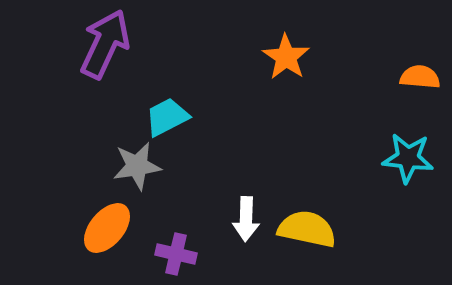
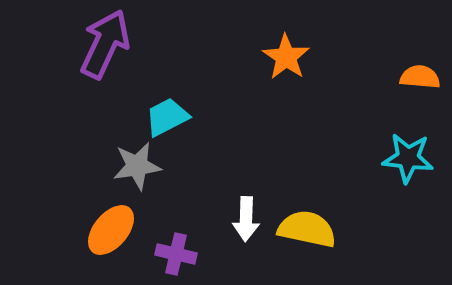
orange ellipse: moved 4 px right, 2 px down
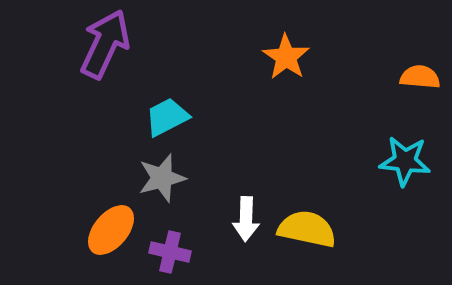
cyan star: moved 3 px left, 3 px down
gray star: moved 25 px right, 12 px down; rotated 6 degrees counterclockwise
purple cross: moved 6 px left, 2 px up
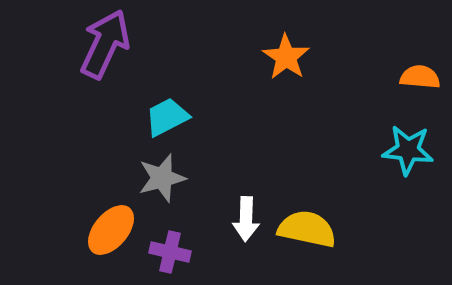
cyan star: moved 3 px right, 11 px up
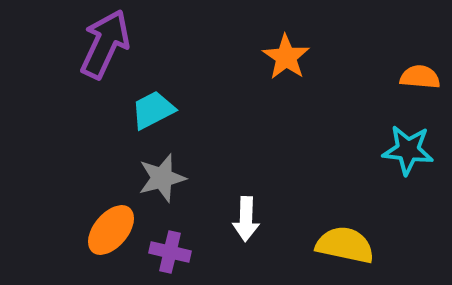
cyan trapezoid: moved 14 px left, 7 px up
yellow semicircle: moved 38 px right, 16 px down
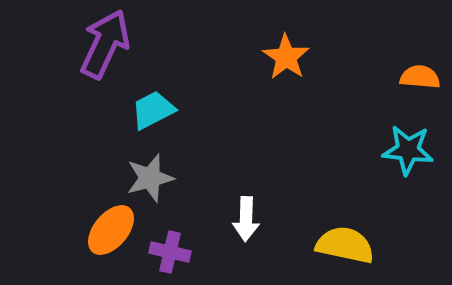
gray star: moved 12 px left
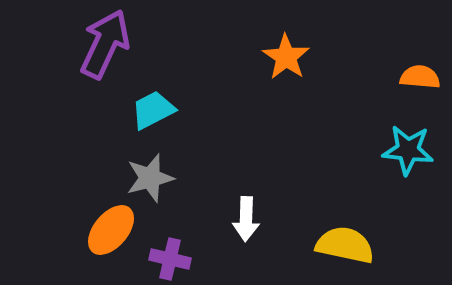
purple cross: moved 7 px down
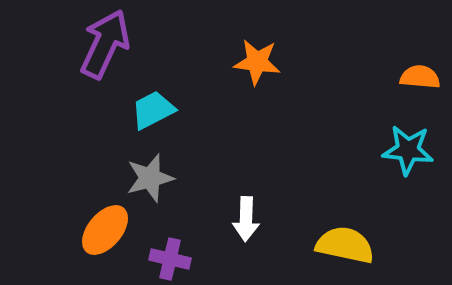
orange star: moved 29 px left, 5 px down; rotated 27 degrees counterclockwise
orange ellipse: moved 6 px left
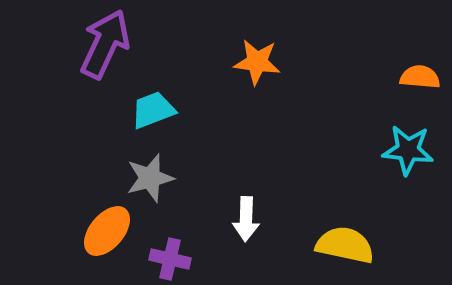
cyan trapezoid: rotated 6 degrees clockwise
orange ellipse: moved 2 px right, 1 px down
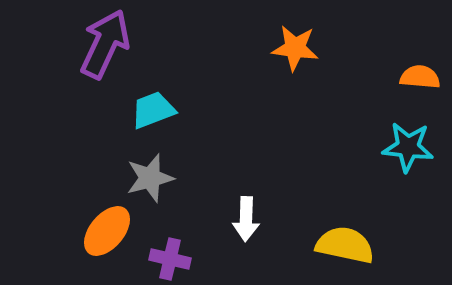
orange star: moved 38 px right, 14 px up
cyan star: moved 3 px up
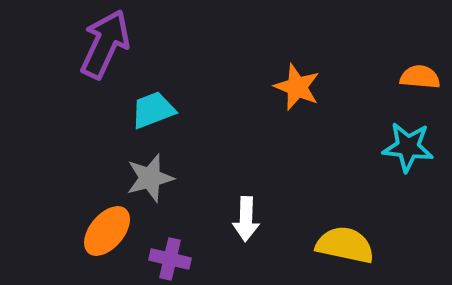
orange star: moved 2 px right, 39 px down; rotated 15 degrees clockwise
